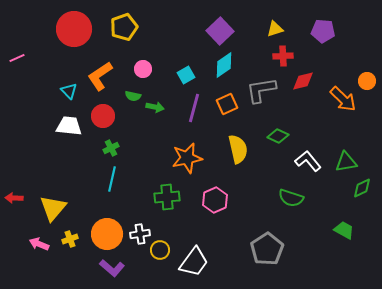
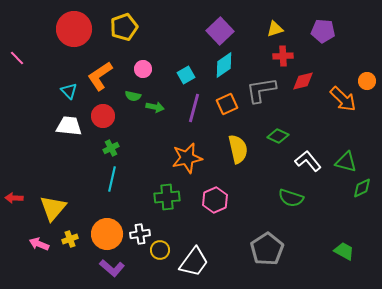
pink line at (17, 58): rotated 70 degrees clockwise
green triangle at (346, 162): rotated 25 degrees clockwise
green trapezoid at (344, 230): moved 21 px down
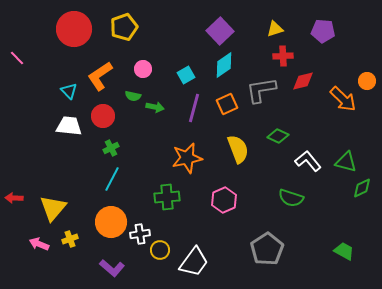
yellow semicircle at (238, 149): rotated 8 degrees counterclockwise
cyan line at (112, 179): rotated 15 degrees clockwise
pink hexagon at (215, 200): moved 9 px right
orange circle at (107, 234): moved 4 px right, 12 px up
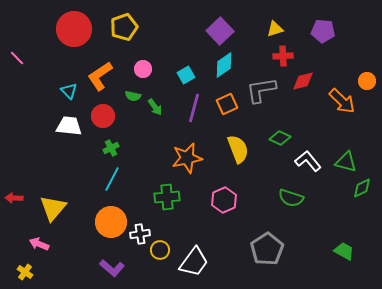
orange arrow at (343, 99): moved 1 px left, 2 px down
green arrow at (155, 107): rotated 42 degrees clockwise
green diamond at (278, 136): moved 2 px right, 2 px down
yellow cross at (70, 239): moved 45 px left, 33 px down; rotated 35 degrees counterclockwise
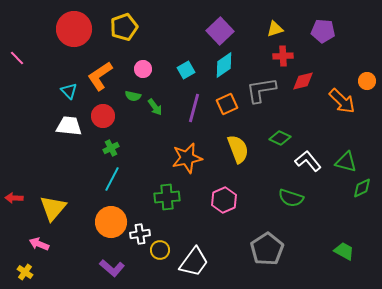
cyan square at (186, 75): moved 5 px up
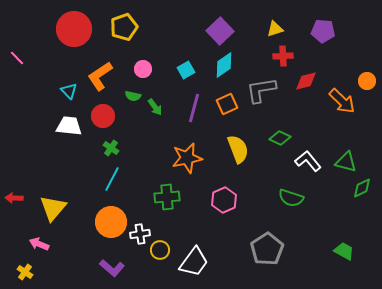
red diamond at (303, 81): moved 3 px right
green cross at (111, 148): rotated 28 degrees counterclockwise
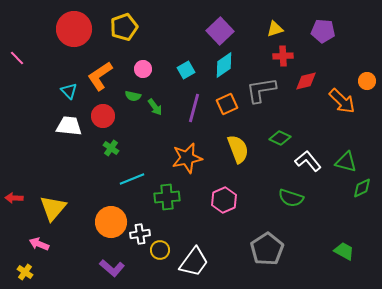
cyan line at (112, 179): moved 20 px right; rotated 40 degrees clockwise
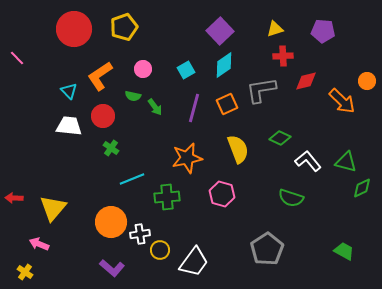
pink hexagon at (224, 200): moved 2 px left, 6 px up; rotated 20 degrees counterclockwise
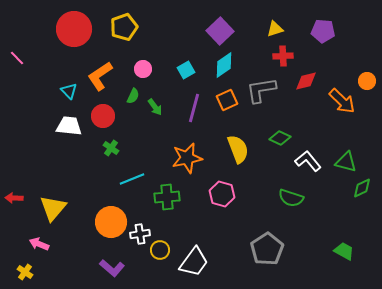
green semicircle at (133, 96): rotated 77 degrees counterclockwise
orange square at (227, 104): moved 4 px up
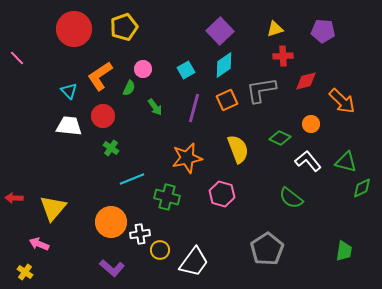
orange circle at (367, 81): moved 56 px left, 43 px down
green semicircle at (133, 96): moved 4 px left, 8 px up
green cross at (167, 197): rotated 20 degrees clockwise
green semicircle at (291, 198): rotated 20 degrees clockwise
green trapezoid at (344, 251): rotated 70 degrees clockwise
